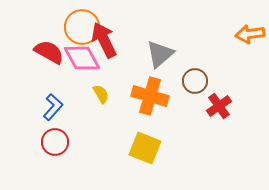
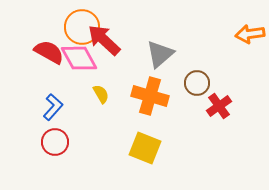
red arrow: rotated 21 degrees counterclockwise
pink diamond: moved 3 px left
brown circle: moved 2 px right, 2 px down
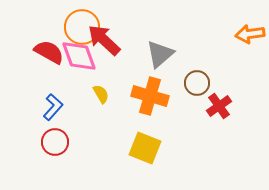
pink diamond: moved 2 px up; rotated 9 degrees clockwise
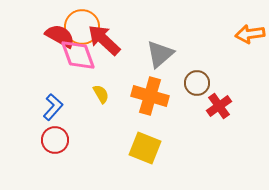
red semicircle: moved 11 px right, 16 px up
pink diamond: moved 1 px left, 1 px up
red circle: moved 2 px up
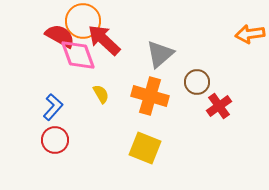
orange circle: moved 1 px right, 6 px up
brown circle: moved 1 px up
